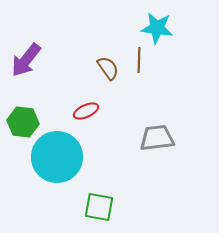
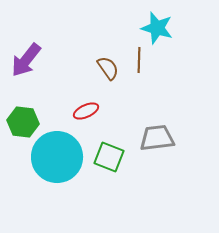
cyan star: rotated 8 degrees clockwise
green square: moved 10 px right, 50 px up; rotated 12 degrees clockwise
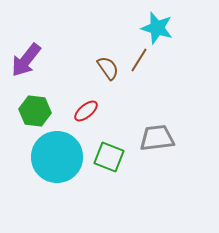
brown line: rotated 30 degrees clockwise
red ellipse: rotated 15 degrees counterclockwise
green hexagon: moved 12 px right, 11 px up
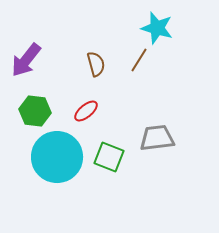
brown semicircle: moved 12 px left, 4 px up; rotated 20 degrees clockwise
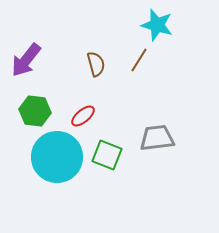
cyan star: moved 3 px up
red ellipse: moved 3 px left, 5 px down
green square: moved 2 px left, 2 px up
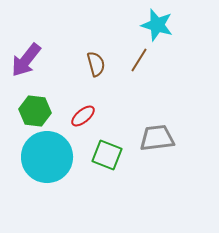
cyan circle: moved 10 px left
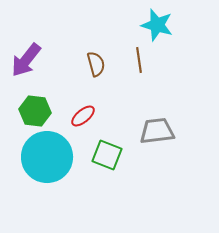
brown line: rotated 40 degrees counterclockwise
gray trapezoid: moved 7 px up
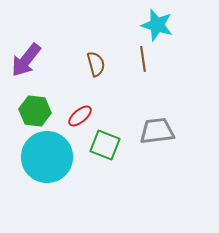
brown line: moved 4 px right, 1 px up
red ellipse: moved 3 px left
green square: moved 2 px left, 10 px up
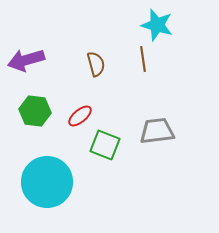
purple arrow: rotated 36 degrees clockwise
cyan circle: moved 25 px down
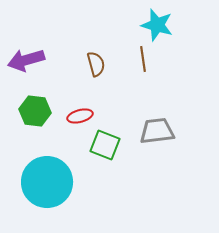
red ellipse: rotated 25 degrees clockwise
